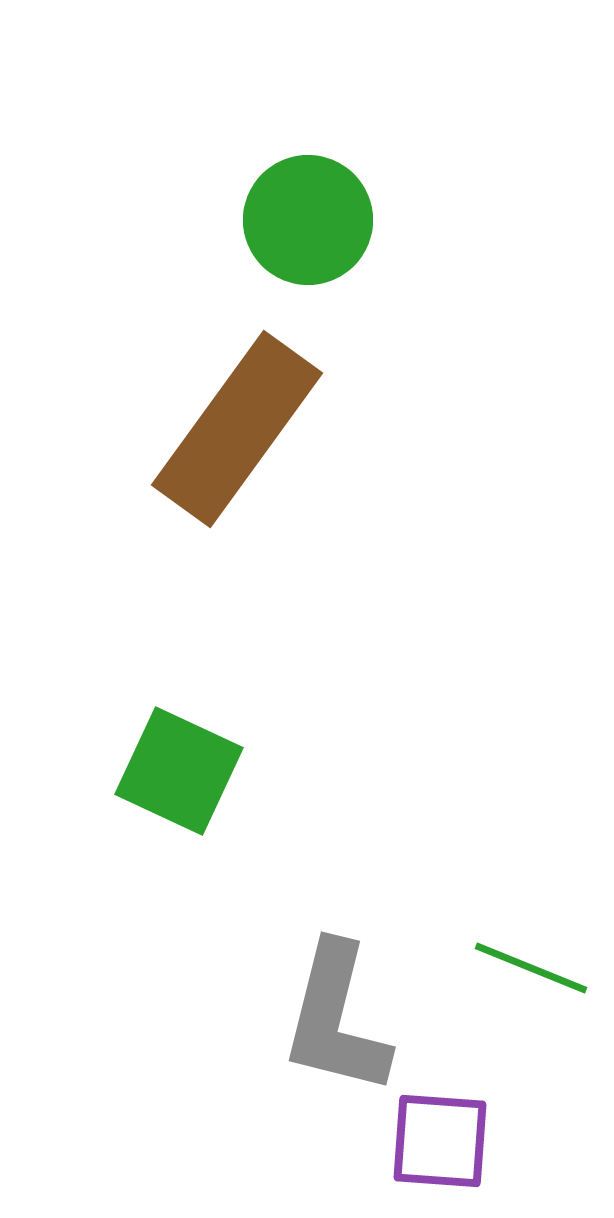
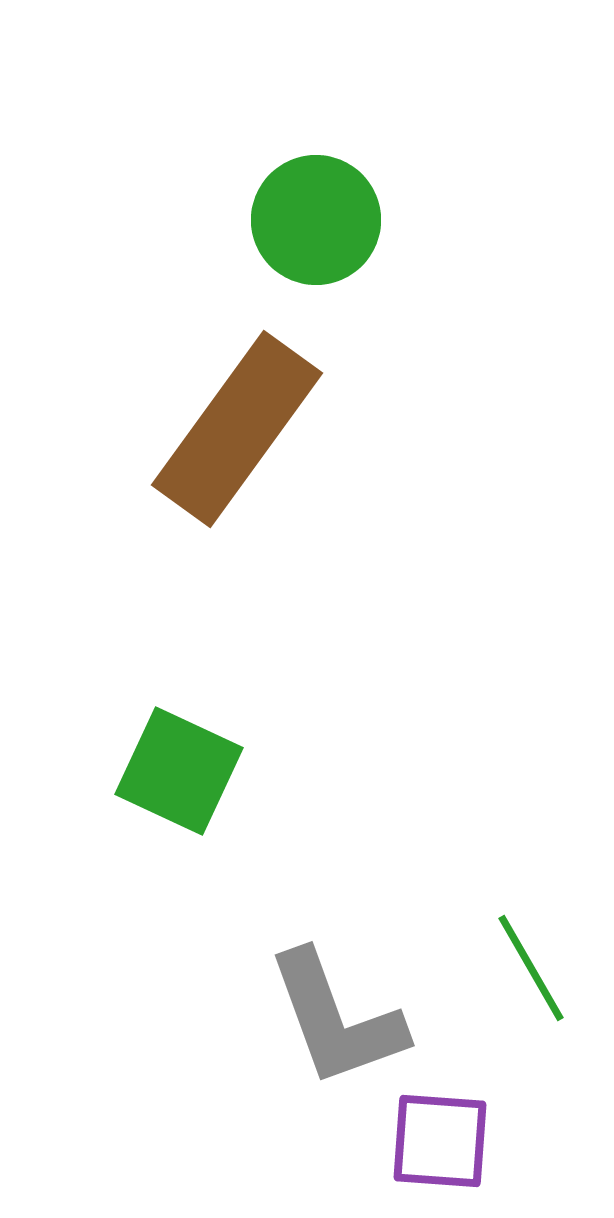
green circle: moved 8 px right
green line: rotated 38 degrees clockwise
gray L-shape: rotated 34 degrees counterclockwise
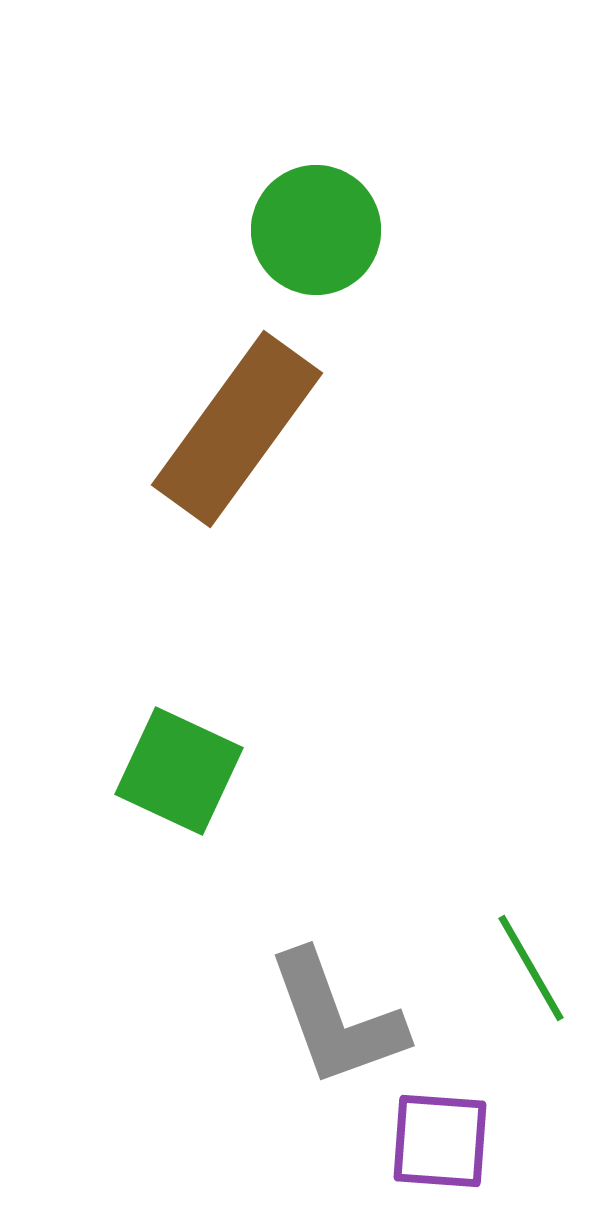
green circle: moved 10 px down
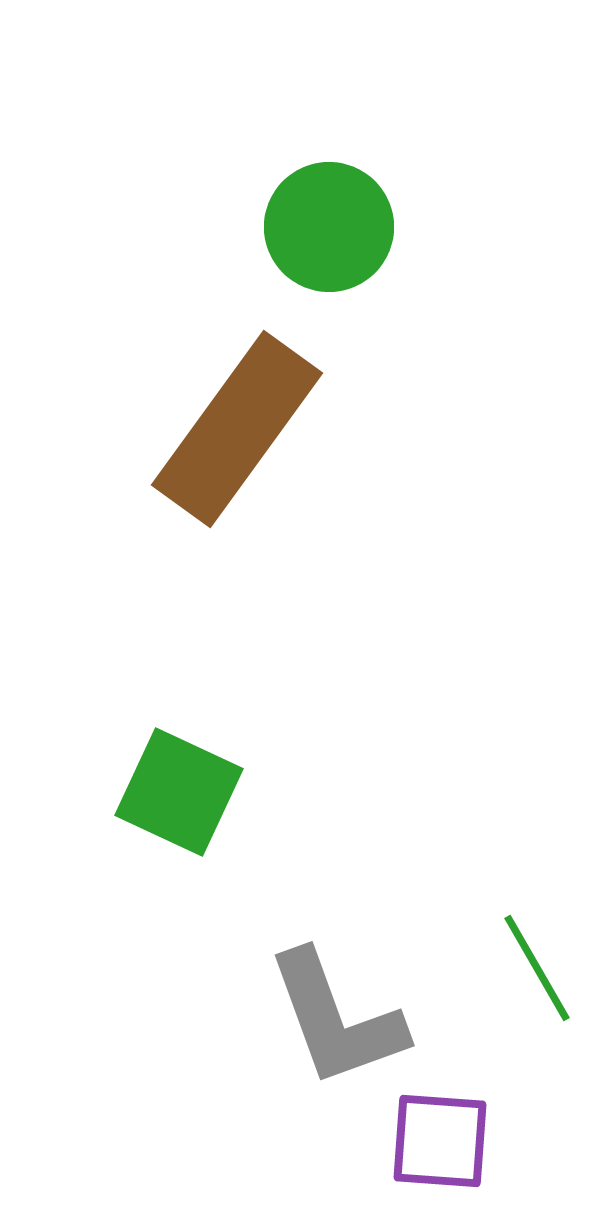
green circle: moved 13 px right, 3 px up
green square: moved 21 px down
green line: moved 6 px right
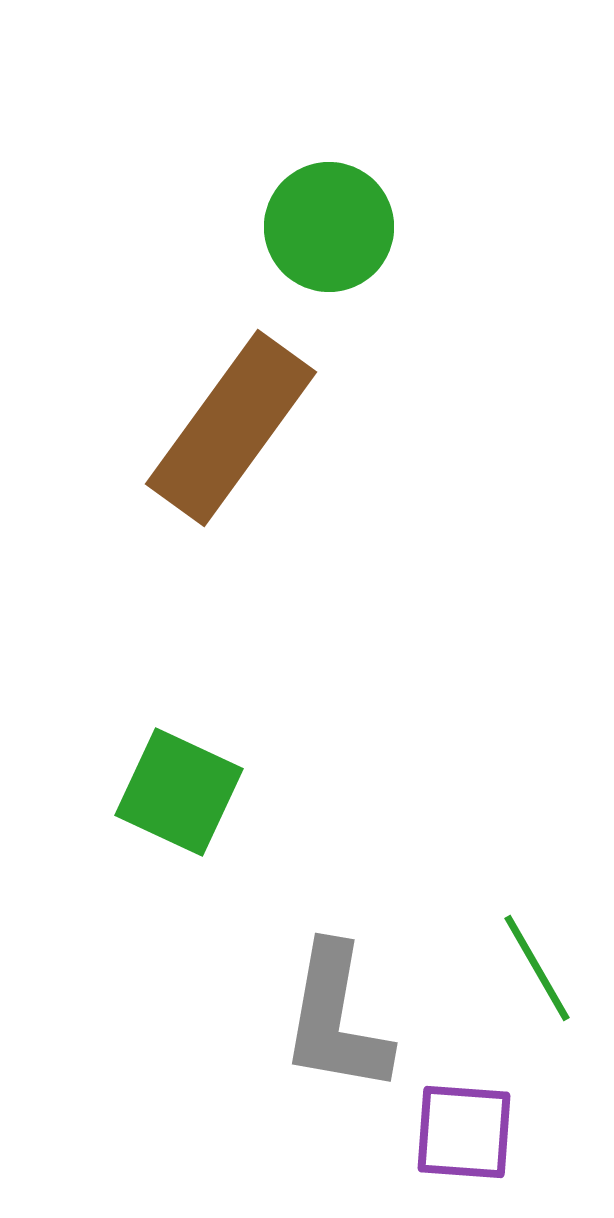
brown rectangle: moved 6 px left, 1 px up
gray L-shape: rotated 30 degrees clockwise
purple square: moved 24 px right, 9 px up
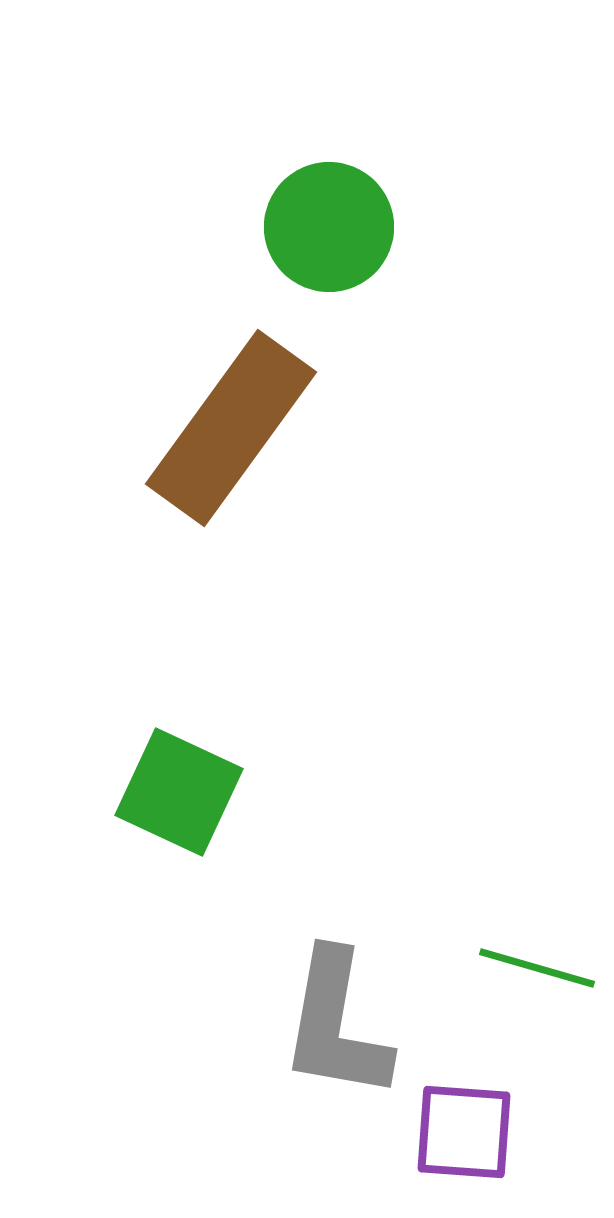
green line: rotated 44 degrees counterclockwise
gray L-shape: moved 6 px down
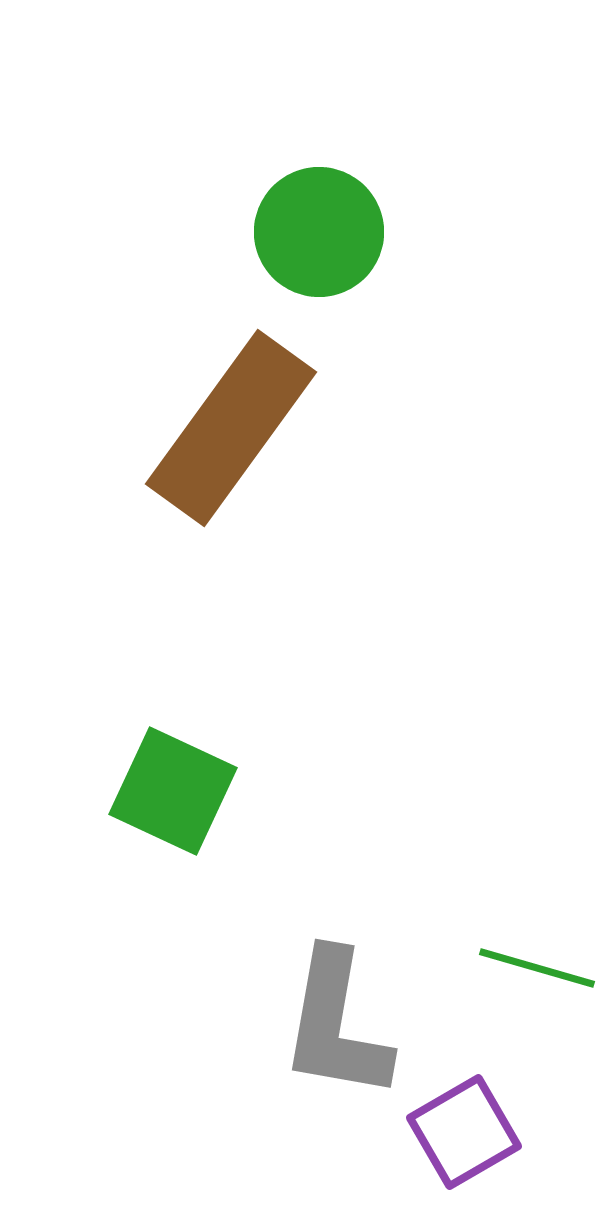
green circle: moved 10 px left, 5 px down
green square: moved 6 px left, 1 px up
purple square: rotated 34 degrees counterclockwise
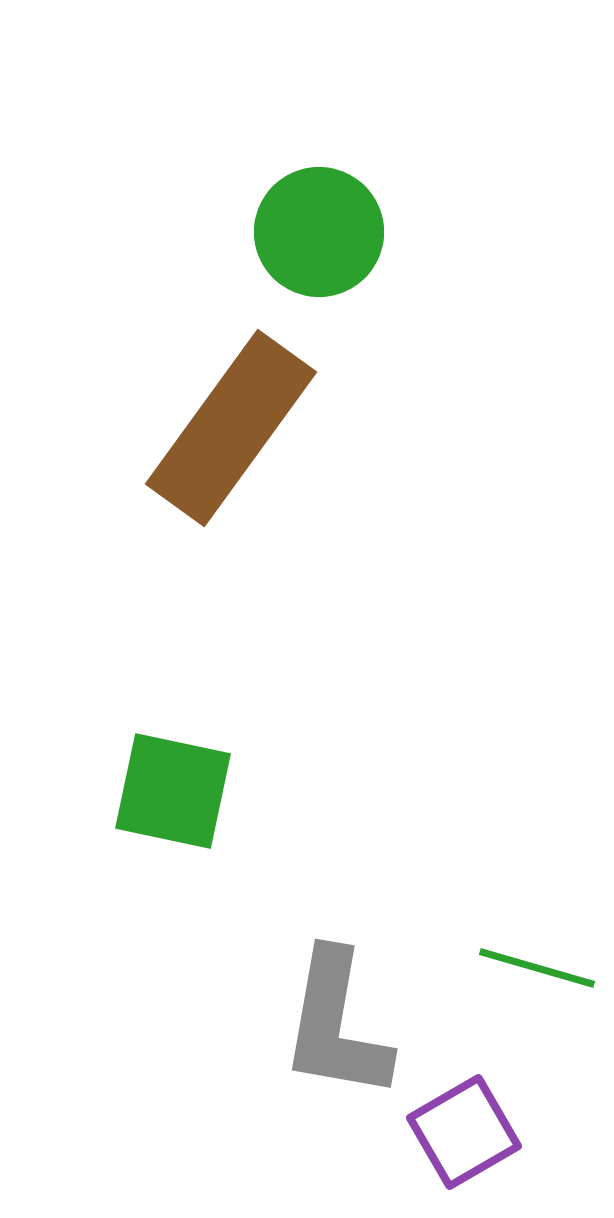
green square: rotated 13 degrees counterclockwise
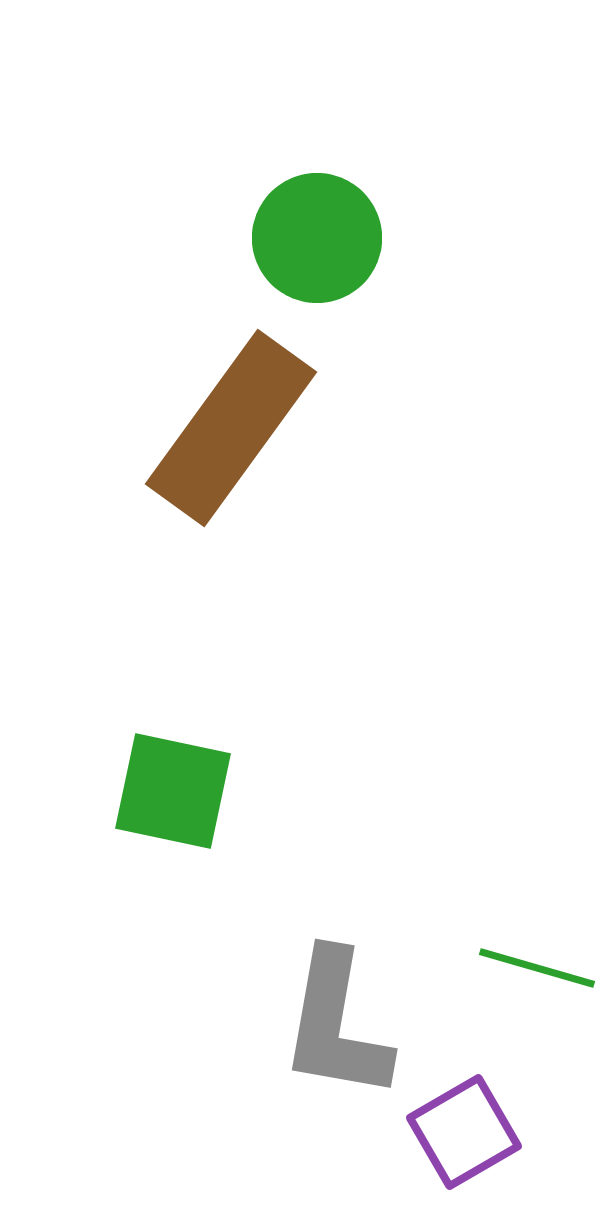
green circle: moved 2 px left, 6 px down
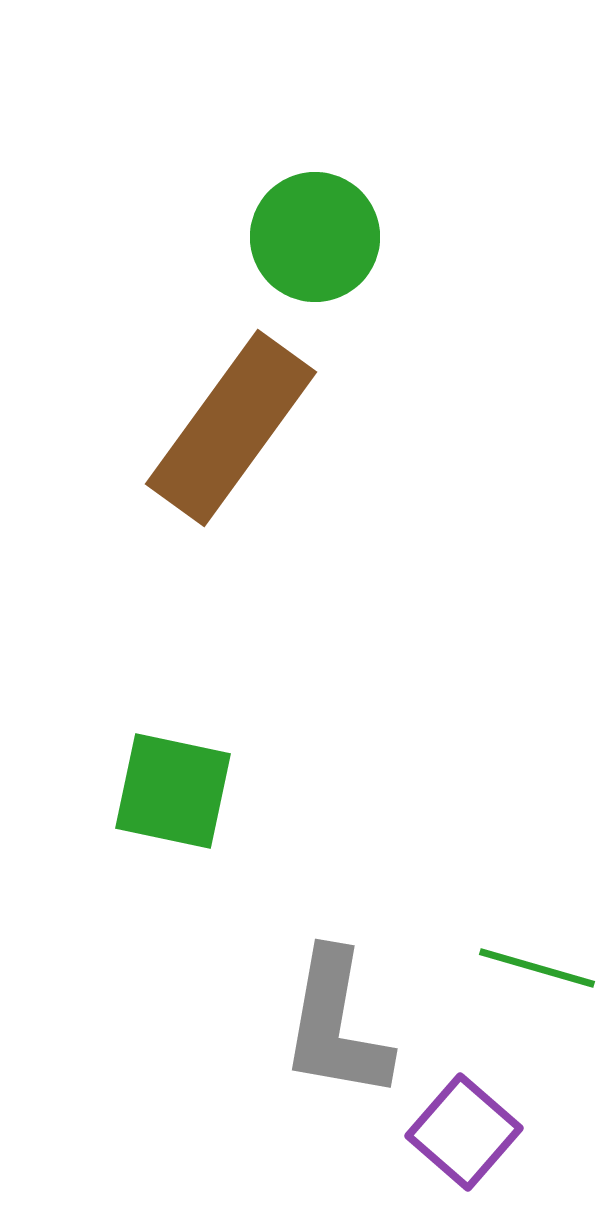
green circle: moved 2 px left, 1 px up
purple square: rotated 19 degrees counterclockwise
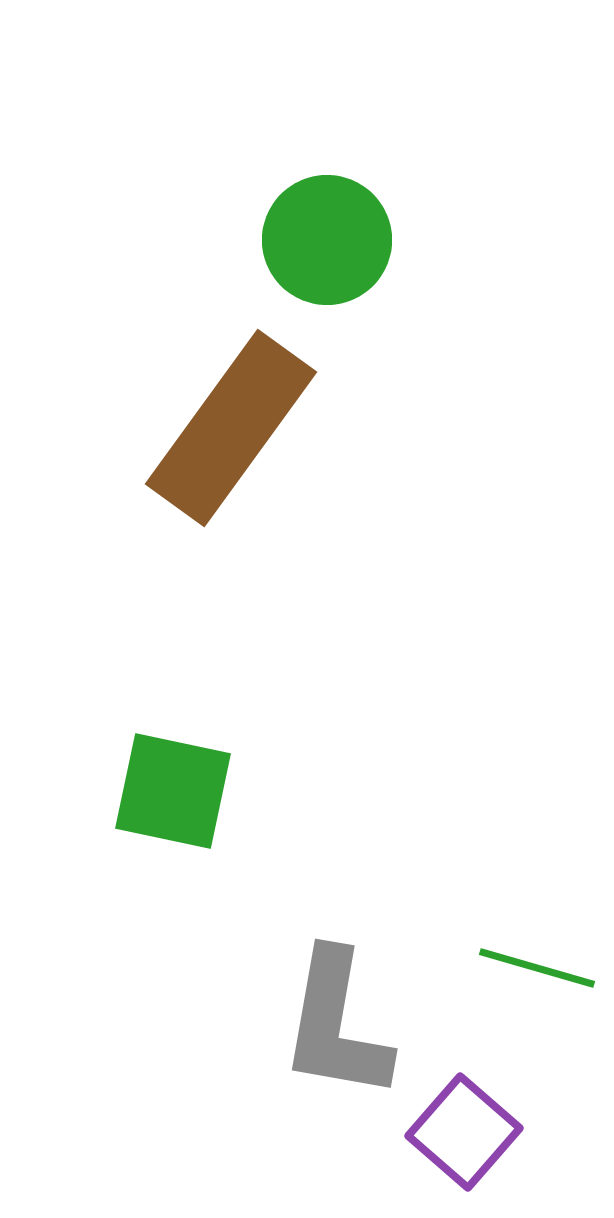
green circle: moved 12 px right, 3 px down
